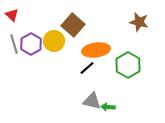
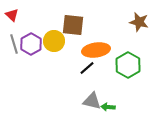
brown square: rotated 35 degrees counterclockwise
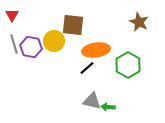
red triangle: rotated 16 degrees clockwise
brown star: rotated 12 degrees clockwise
purple hexagon: moved 3 px down; rotated 20 degrees counterclockwise
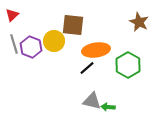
red triangle: rotated 16 degrees clockwise
purple hexagon: rotated 10 degrees clockwise
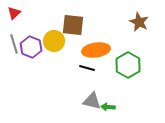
red triangle: moved 2 px right, 2 px up
black line: rotated 56 degrees clockwise
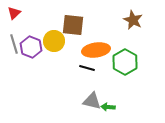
brown star: moved 6 px left, 2 px up
green hexagon: moved 3 px left, 3 px up
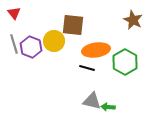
red triangle: rotated 24 degrees counterclockwise
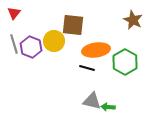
red triangle: rotated 16 degrees clockwise
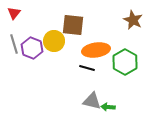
purple hexagon: moved 1 px right, 1 px down
